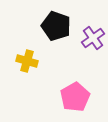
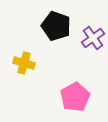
yellow cross: moved 3 px left, 2 px down
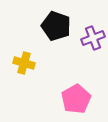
purple cross: rotated 15 degrees clockwise
pink pentagon: moved 1 px right, 2 px down
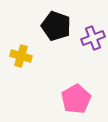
yellow cross: moved 3 px left, 7 px up
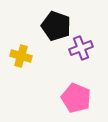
purple cross: moved 12 px left, 10 px down
pink pentagon: moved 1 px up; rotated 20 degrees counterclockwise
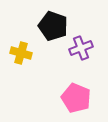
black pentagon: moved 3 px left
yellow cross: moved 3 px up
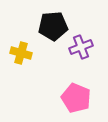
black pentagon: rotated 24 degrees counterclockwise
purple cross: moved 1 px up
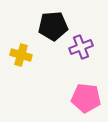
yellow cross: moved 2 px down
pink pentagon: moved 10 px right; rotated 16 degrees counterclockwise
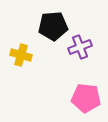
purple cross: moved 1 px left
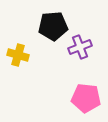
yellow cross: moved 3 px left
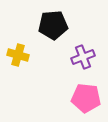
black pentagon: moved 1 px up
purple cross: moved 3 px right, 10 px down
